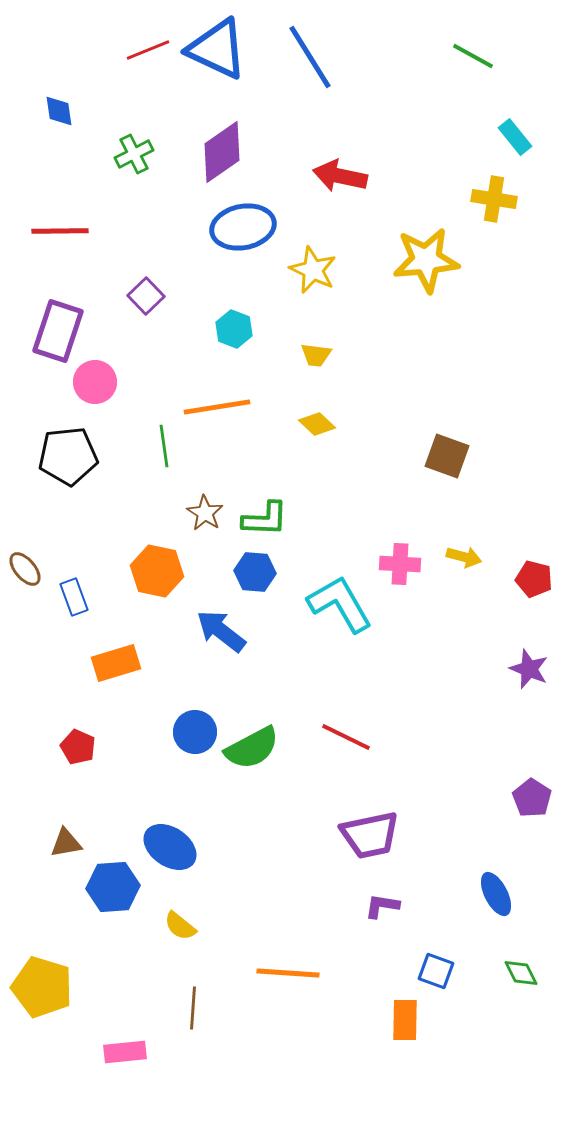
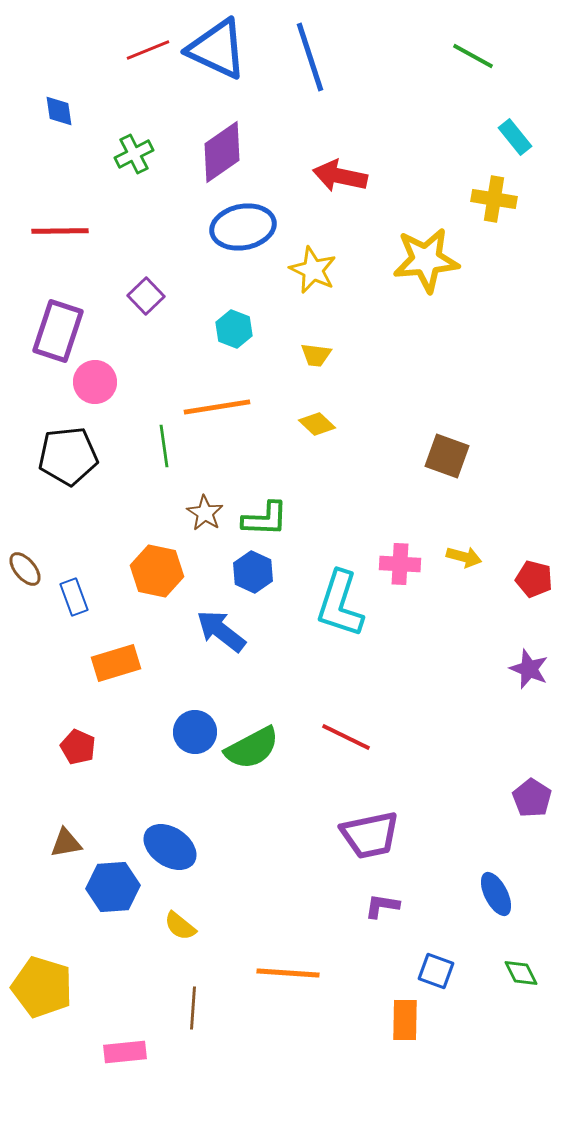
blue line at (310, 57): rotated 14 degrees clockwise
blue hexagon at (255, 572): moved 2 px left; rotated 21 degrees clockwise
cyan L-shape at (340, 604): rotated 132 degrees counterclockwise
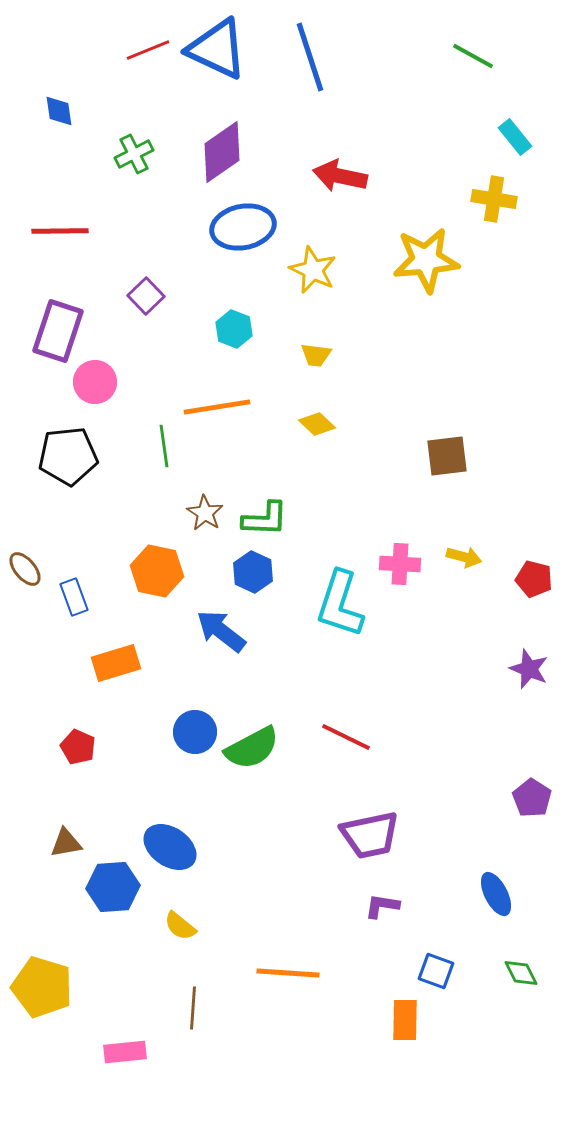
brown square at (447, 456): rotated 27 degrees counterclockwise
